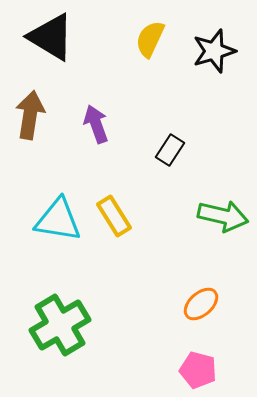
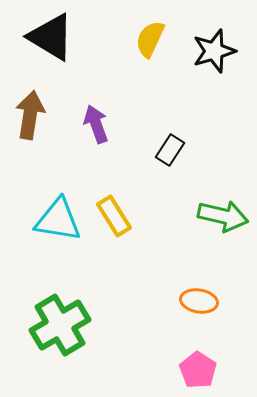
orange ellipse: moved 2 px left, 3 px up; rotated 51 degrees clockwise
pink pentagon: rotated 18 degrees clockwise
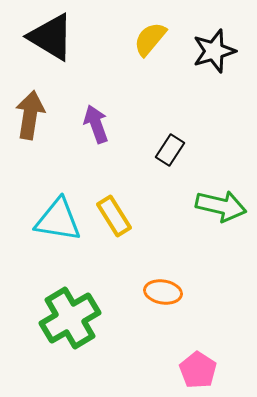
yellow semicircle: rotated 15 degrees clockwise
green arrow: moved 2 px left, 10 px up
orange ellipse: moved 36 px left, 9 px up
green cross: moved 10 px right, 7 px up
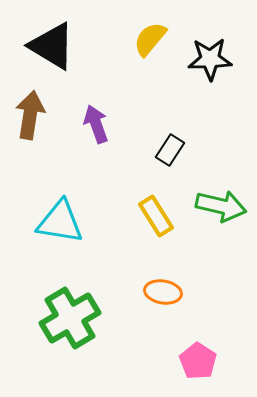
black triangle: moved 1 px right, 9 px down
black star: moved 4 px left, 8 px down; rotated 15 degrees clockwise
yellow rectangle: moved 42 px right
cyan triangle: moved 2 px right, 2 px down
pink pentagon: moved 9 px up
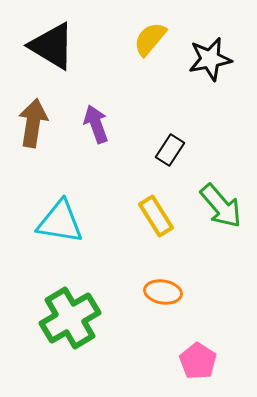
black star: rotated 9 degrees counterclockwise
brown arrow: moved 3 px right, 8 px down
green arrow: rotated 36 degrees clockwise
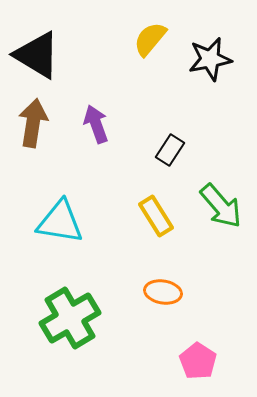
black triangle: moved 15 px left, 9 px down
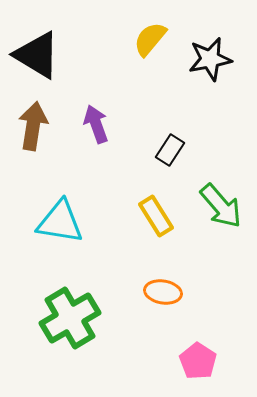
brown arrow: moved 3 px down
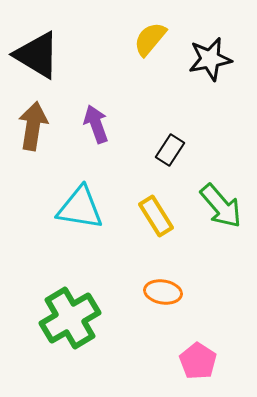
cyan triangle: moved 20 px right, 14 px up
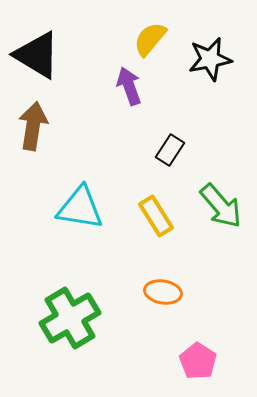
purple arrow: moved 33 px right, 38 px up
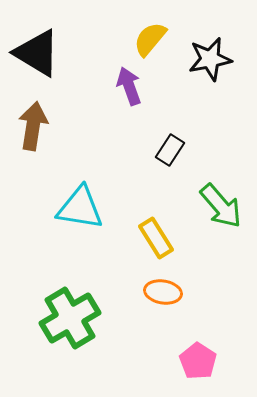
black triangle: moved 2 px up
yellow rectangle: moved 22 px down
